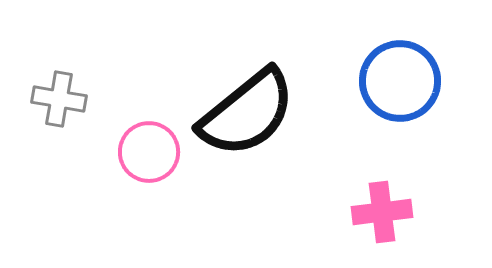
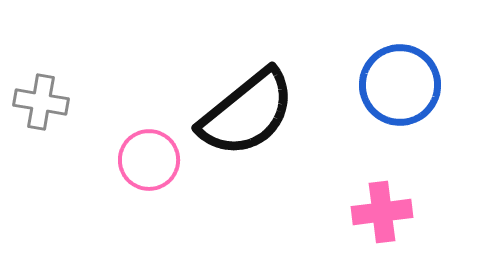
blue circle: moved 4 px down
gray cross: moved 18 px left, 3 px down
pink circle: moved 8 px down
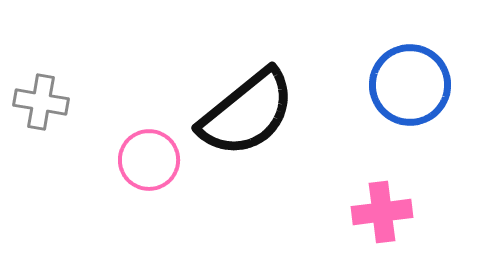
blue circle: moved 10 px right
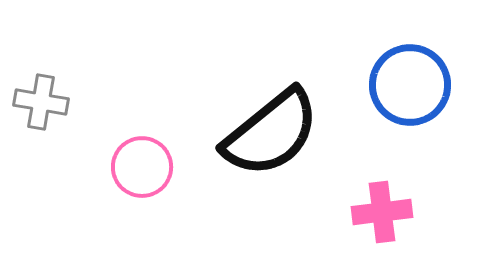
black semicircle: moved 24 px right, 20 px down
pink circle: moved 7 px left, 7 px down
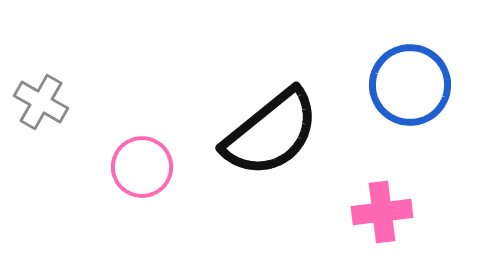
gray cross: rotated 20 degrees clockwise
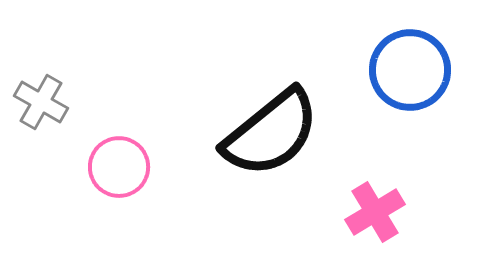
blue circle: moved 15 px up
pink circle: moved 23 px left
pink cross: moved 7 px left; rotated 24 degrees counterclockwise
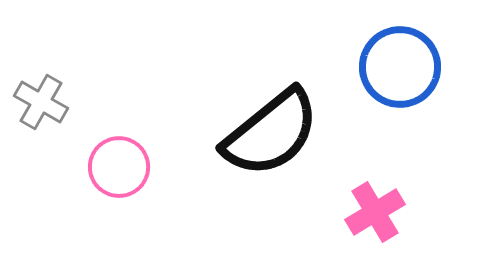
blue circle: moved 10 px left, 3 px up
